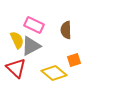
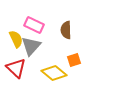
yellow semicircle: moved 1 px left, 1 px up
gray triangle: rotated 20 degrees counterclockwise
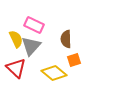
brown semicircle: moved 9 px down
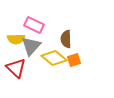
yellow semicircle: rotated 114 degrees clockwise
yellow diamond: moved 15 px up
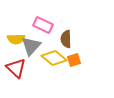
pink rectangle: moved 9 px right
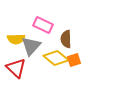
yellow diamond: moved 2 px right
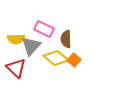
pink rectangle: moved 1 px right, 4 px down
orange square: rotated 32 degrees counterclockwise
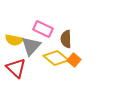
pink rectangle: moved 1 px left
yellow semicircle: moved 2 px left, 1 px down; rotated 12 degrees clockwise
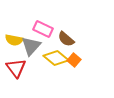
brown semicircle: rotated 48 degrees counterclockwise
red triangle: rotated 10 degrees clockwise
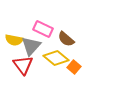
orange square: moved 7 px down
red triangle: moved 7 px right, 3 px up
